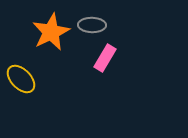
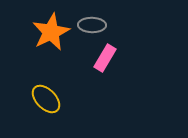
yellow ellipse: moved 25 px right, 20 px down
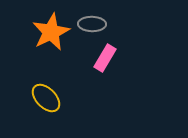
gray ellipse: moved 1 px up
yellow ellipse: moved 1 px up
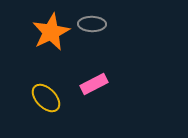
pink rectangle: moved 11 px left, 26 px down; rotated 32 degrees clockwise
